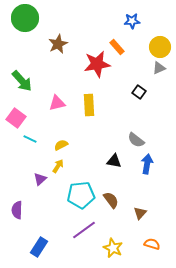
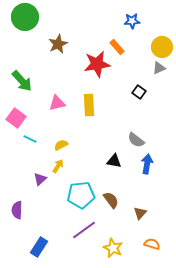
green circle: moved 1 px up
yellow circle: moved 2 px right
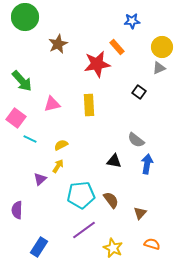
pink triangle: moved 5 px left, 1 px down
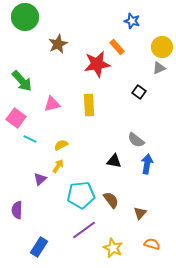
blue star: rotated 21 degrees clockwise
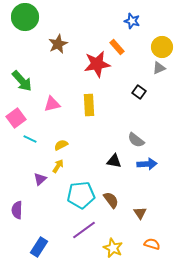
pink square: rotated 18 degrees clockwise
blue arrow: rotated 78 degrees clockwise
brown triangle: rotated 16 degrees counterclockwise
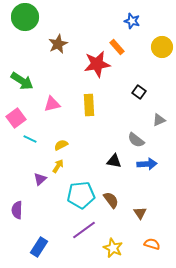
gray triangle: moved 52 px down
green arrow: rotated 15 degrees counterclockwise
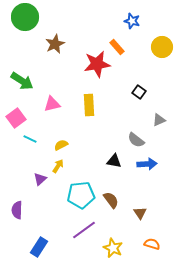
brown star: moved 3 px left
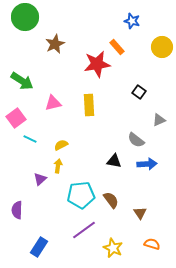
pink triangle: moved 1 px right, 1 px up
yellow arrow: rotated 24 degrees counterclockwise
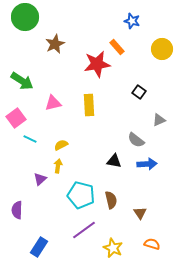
yellow circle: moved 2 px down
cyan pentagon: rotated 20 degrees clockwise
brown semicircle: rotated 24 degrees clockwise
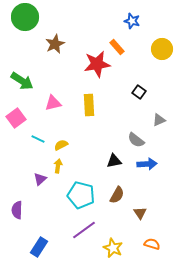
cyan line: moved 8 px right
black triangle: rotated 21 degrees counterclockwise
brown semicircle: moved 6 px right, 5 px up; rotated 42 degrees clockwise
